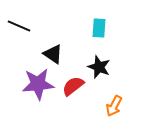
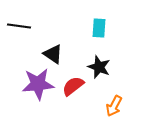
black line: rotated 15 degrees counterclockwise
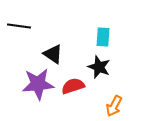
cyan rectangle: moved 4 px right, 9 px down
red semicircle: rotated 20 degrees clockwise
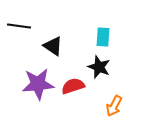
black triangle: moved 8 px up
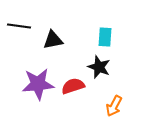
cyan rectangle: moved 2 px right
black triangle: moved 6 px up; rotated 45 degrees counterclockwise
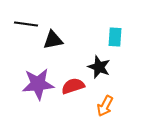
black line: moved 7 px right, 2 px up
cyan rectangle: moved 10 px right
orange arrow: moved 9 px left
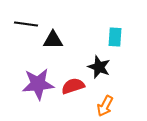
black triangle: rotated 10 degrees clockwise
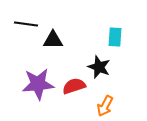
red semicircle: moved 1 px right
